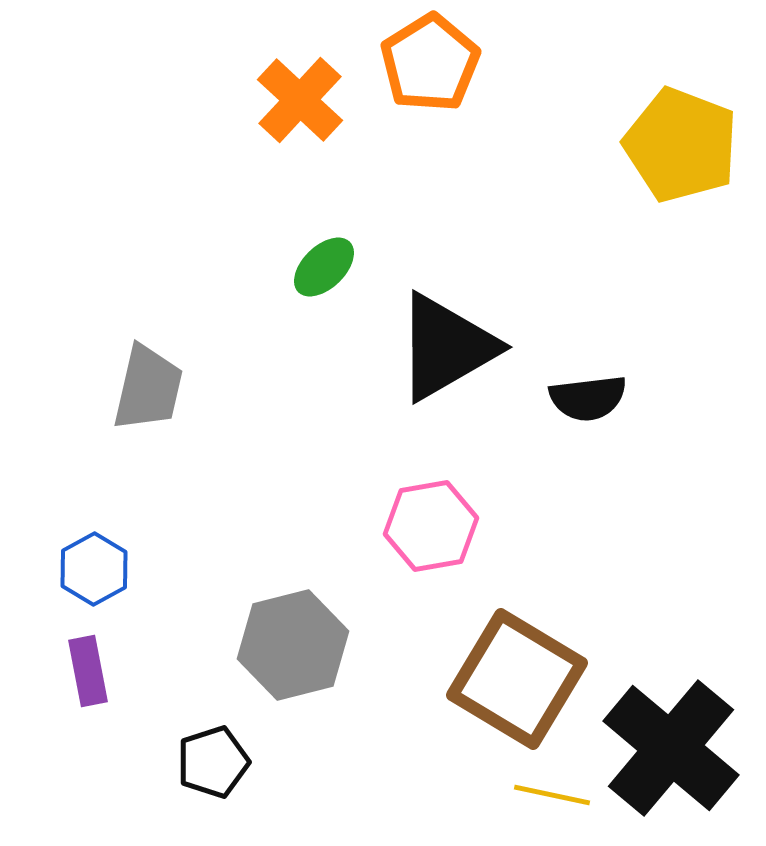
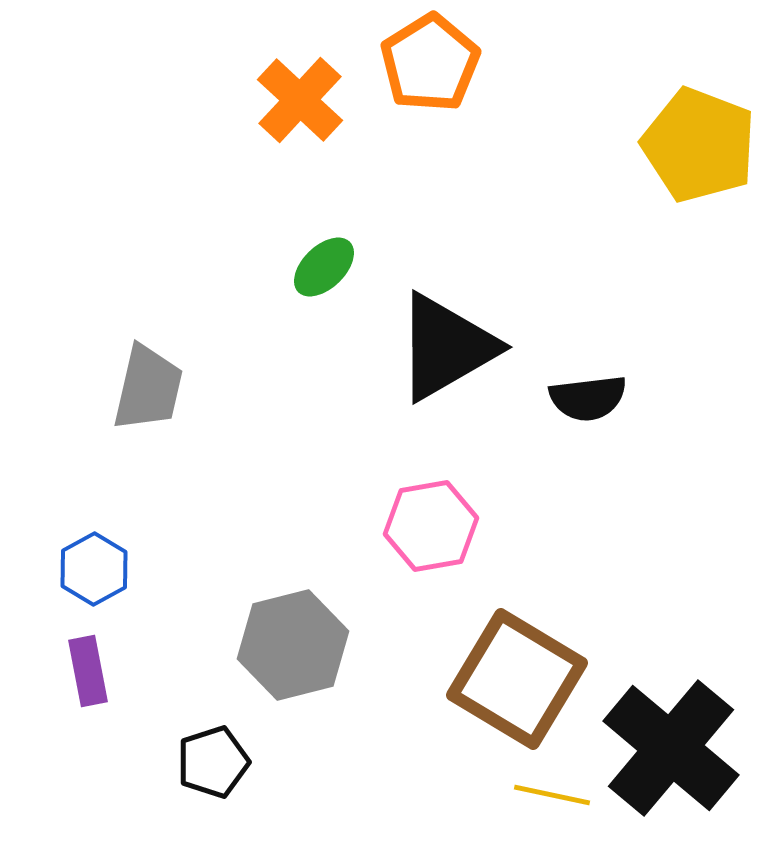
yellow pentagon: moved 18 px right
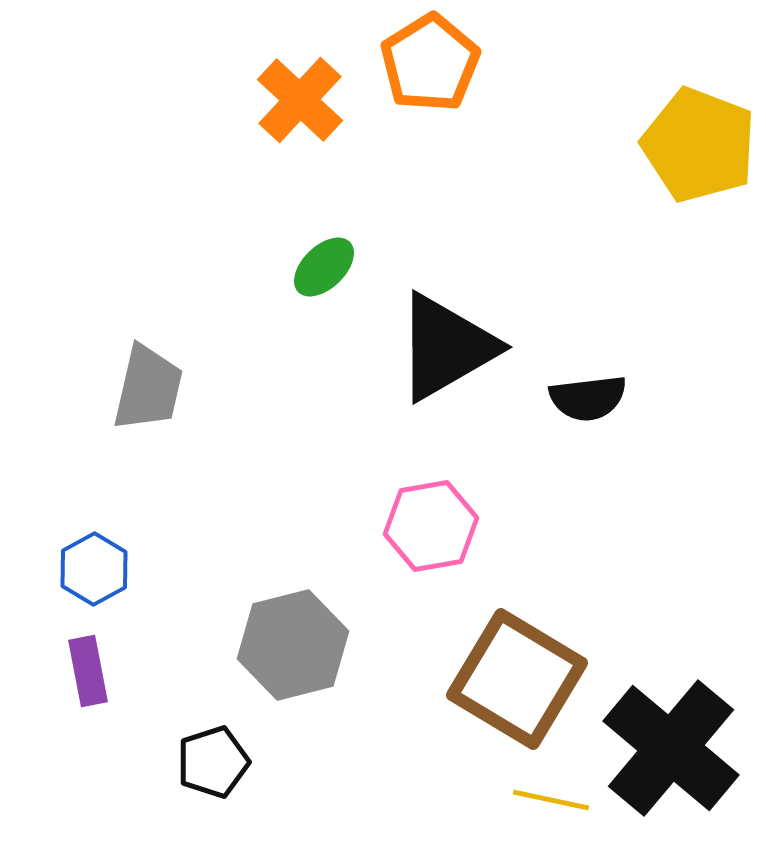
yellow line: moved 1 px left, 5 px down
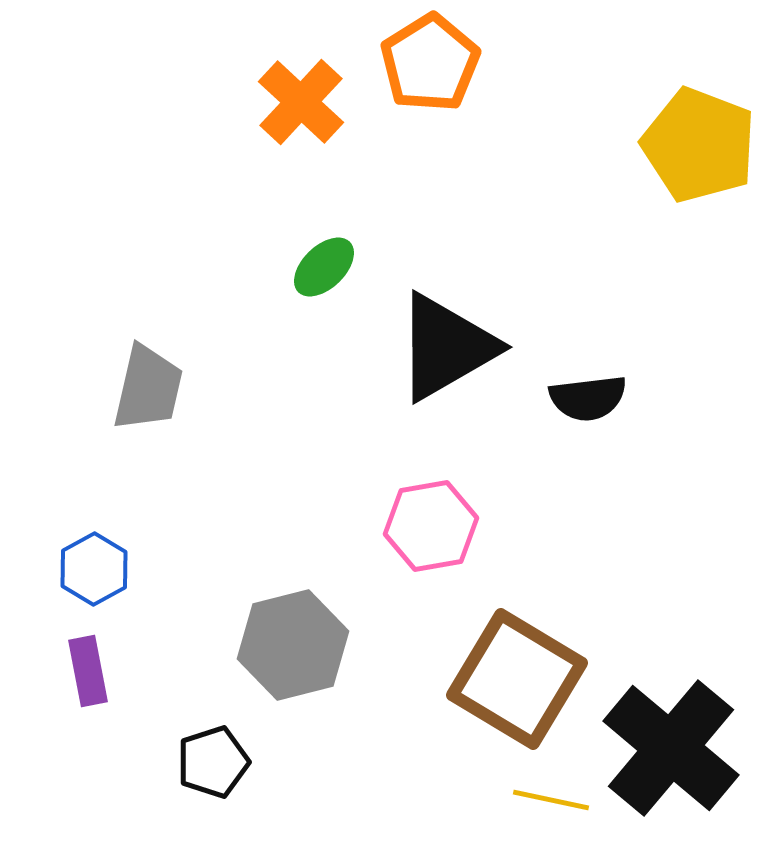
orange cross: moved 1 px right, 2 px down
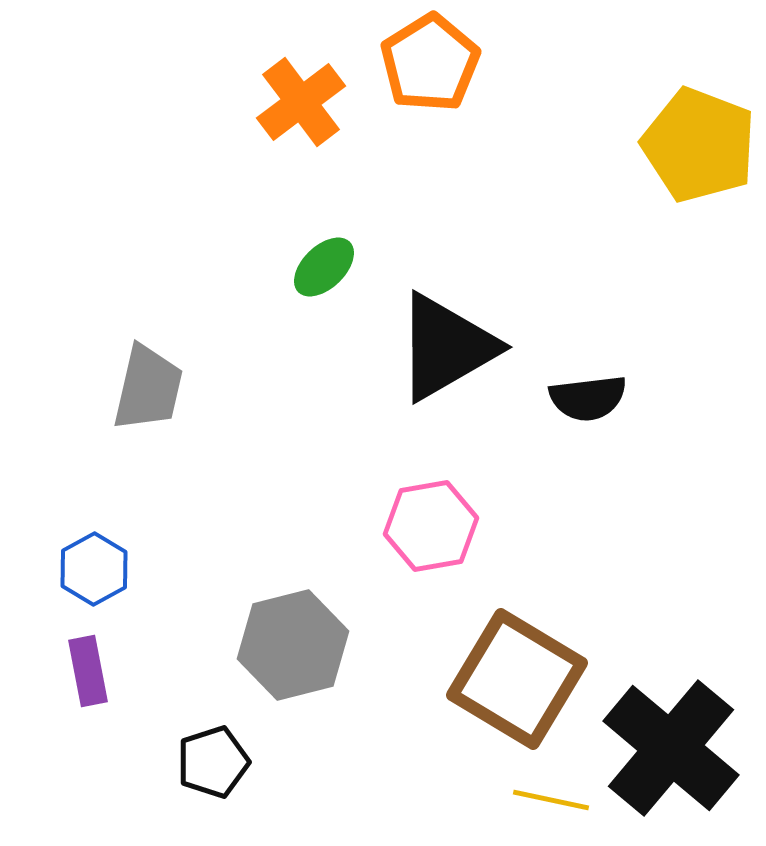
orange cross: rotated 10 degrees clockwise
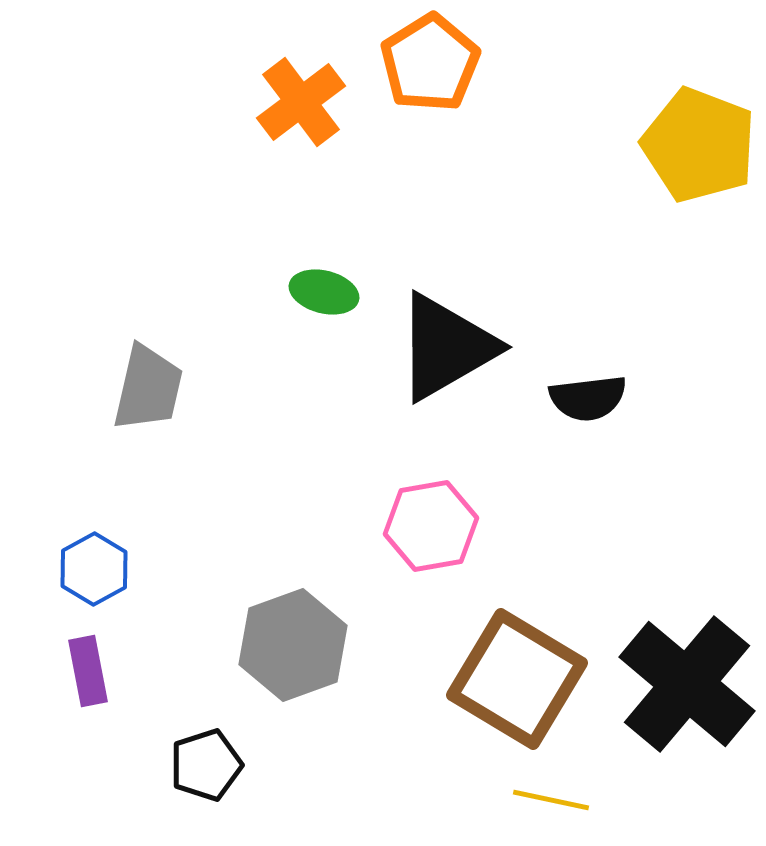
green ellipse: moved 25 px down; rotated 58 degrees clockwise
gray hexagon: rotated 6 degrees counterclockwise
black cross: moved 16 px right, 64 px up
black pentagon: moved 7 px left, 3 px down
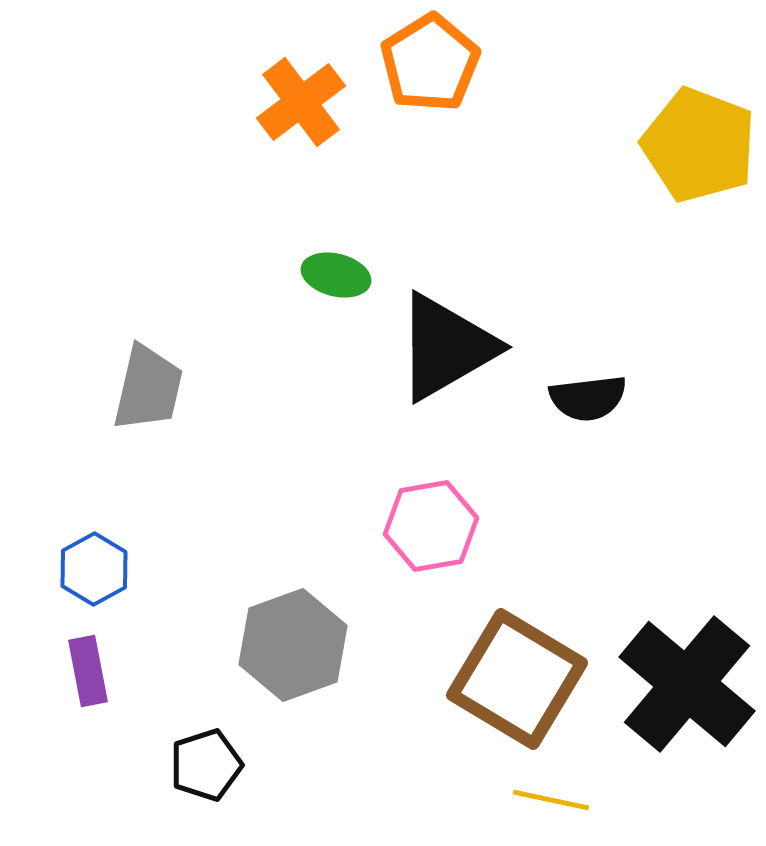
green ellipse: moved 12 px right, 17 px up
